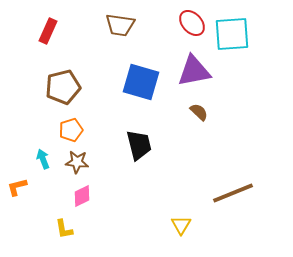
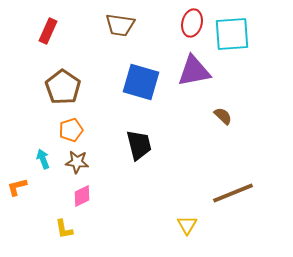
red ellipse: rotated 56 degrees clockwise
brown pentagon: rotated 24 degrees counterclockwise
brown semicircle: moved 24 px right, 4 px down
yellow triangle: moved 6 px right
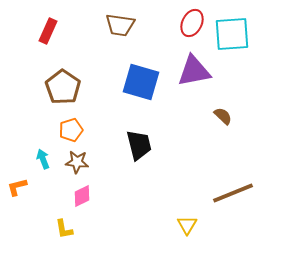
red ellipse: rotated 12 degrees clockwise
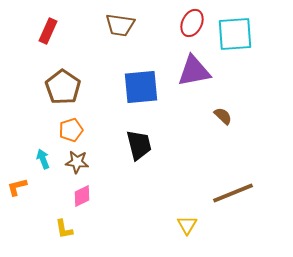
cyan square: moved 3 px right
blue square: moved 5 px down; rotated 21 degrees counterclockwise
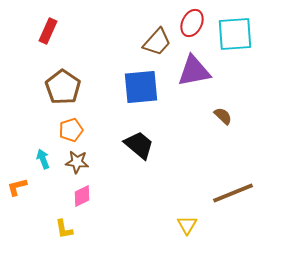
brown trapezoid: moved 37 px right, 17 px down; rotated 56 degrees counterclockwise
black trapezoid: rotated 36 degrees counterclockwise
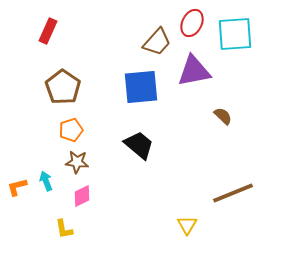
cyan arrow: moved 3 px right, 22 px down
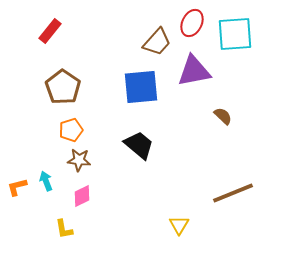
red rectangle: moved 2 px right; rotated 15 degrees clockwise
brown star: moved 2 px right, 2 px up
yellow triangle: moved 8 px left
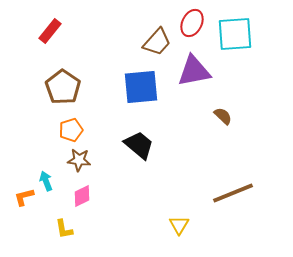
orange L-shape: moved 7 px right, 10 px down
